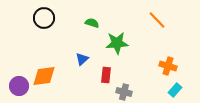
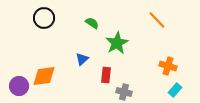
green semicircle: rotated 16 degrees clockwise
green star: rotated 25 degrees counterclockwise
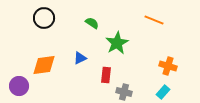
orange line: moved 3 px left; rotated 24 degrees counterclockwise
blue triangle: moved 2 px left, 1 px up; rotated 16 degrees clockwise
orange diamond: moved 11 px up
cyan rectangle: moved 12 px left, 2 px down
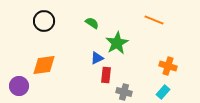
black circle: moved 3 px down
blue triangle: moved 17 px right
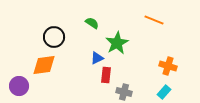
black circle: moved 10 px right, 16 px down
cyan rectangle: moved 1 px right
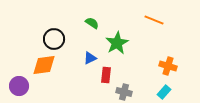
black circle: moved 2 px down
blue triangle: moved 7 px left
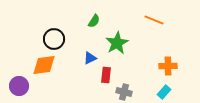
green semicircle: moved 2 px right, 2 px up; rotated 88 degrees clockwise
orange cross: rotated 18 degrees counterclockwise
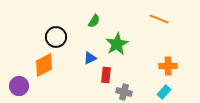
orange line: moved 5 px right, 1 px up
black circle: moved 2 px right, 2 px up
green star: moved 1 px down
orange diamond: rotated 20 degrees counterclockwise
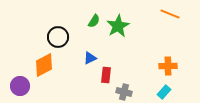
orange line: moved 11 px right, 5 px up
black circle: moved 2 px right
green star: moved 1 px right, 18 px up
purple circle: moved 1 px right
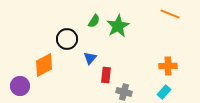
black circle: moved 9 px right, 2 px down
blue triangle: rotated 24 degrees counterclockwise
